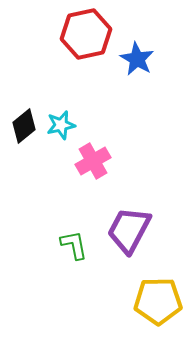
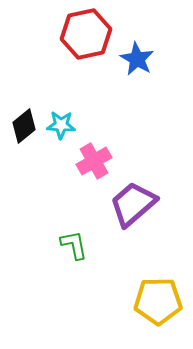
cyan star: rotated 16 degrees clockwise
pink cross: moved 1 px right
purple trapezoid: moved 4 px right, 26 px up; rotated 21 degrees clockwise
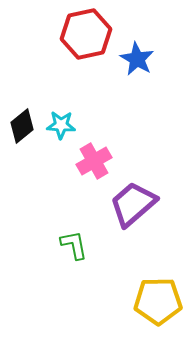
black diamond: moved 2 px left
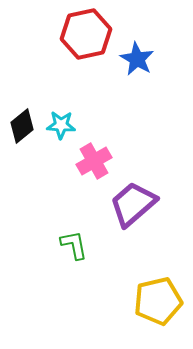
yellow pentagon: rotated 12 degrees counterclockwise
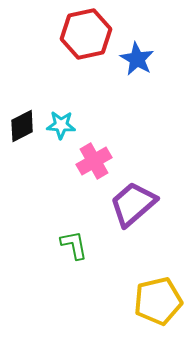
black diamond: rotated 12 degrees clockwise
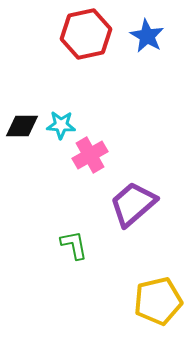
blue star: moved 10 px right, 23 px up
black diamond: rotated 28 degrees clockwise
pink cross: moved 4 px left, 6 px up
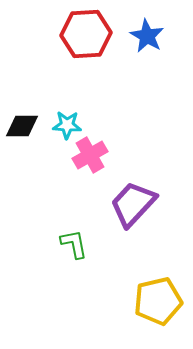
red hexagon: rotated 9 degrees clockwise
cyan star: moved 6 px right
purple trapezoid: rotated 6 degrees counterclockwise
green L-shape: moved 1 px up
